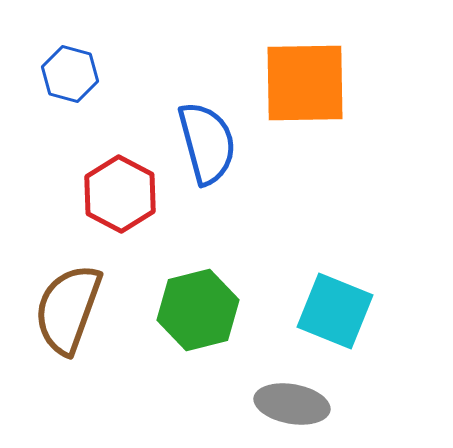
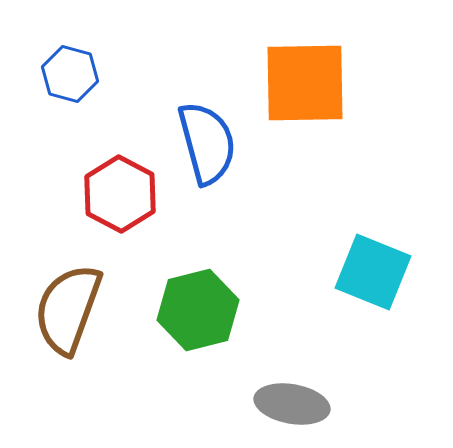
cyan square: moved 38 px right, 39 px up
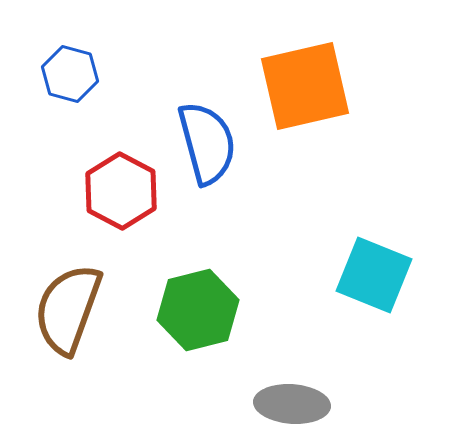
orange square: moved 3 px down; rotated 12 degrees counterclockwise
red hexagon: moved 1 px right, 3 px up
cyan square: moved 1 px right, 3 px down
gray ellipse: rotated 6 degrees counterclockwise
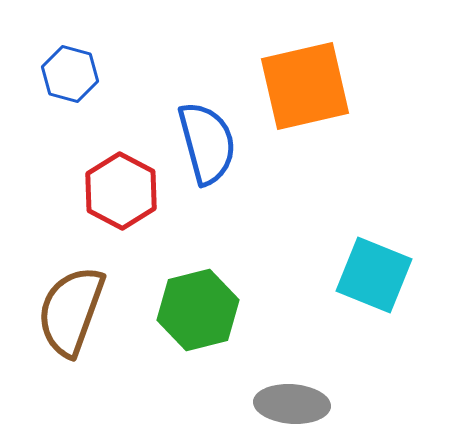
brown semicircle: moved 3 px right, 2 px down
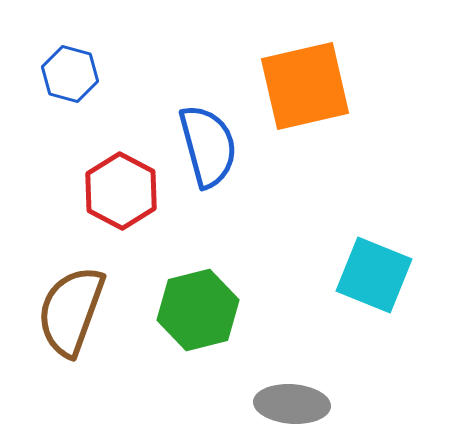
blue semicircle: moved 1 px right, 3 px down
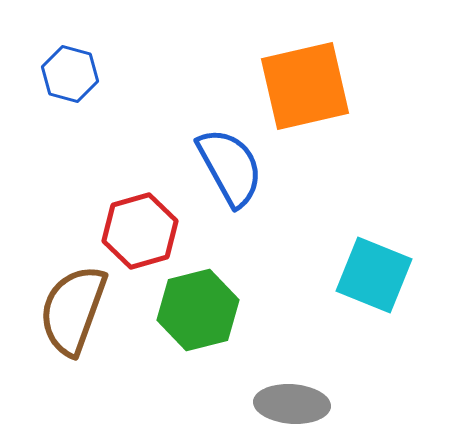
blue semicircle: moved 22 px right, 21 px down; rotated 14 degrees counterclockwise
red hexagon: moved 19 px right, 40 px down; rotated 16 degrees clockwise
brown semicircle: moved 2 px right, 1 px up
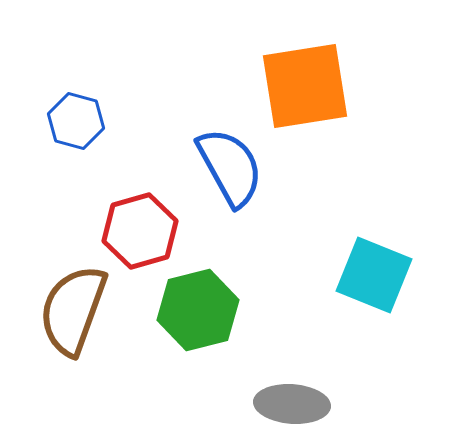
blue hexagon: moved 6 px right, 47 px down
orange square: rotated 4 degrees clockwise
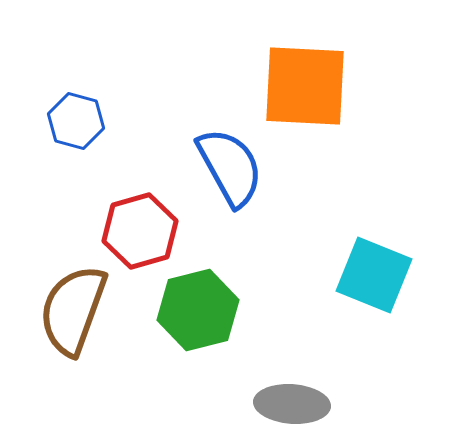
orange square: rotated 12 degrees clockwise
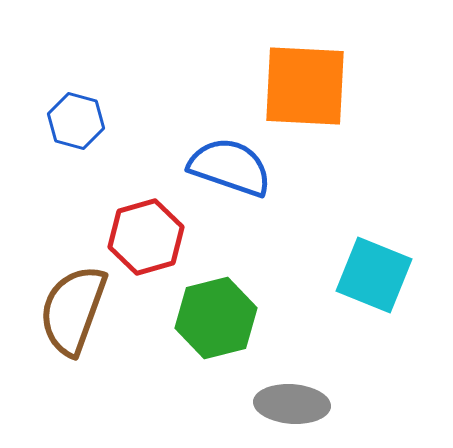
blue semicircle: rotated 42 degrees counterclockwise
red hexagon: moved 6 px right, 6 px down
green hexagon: moved 18 px right, 8 px down
